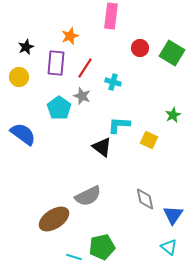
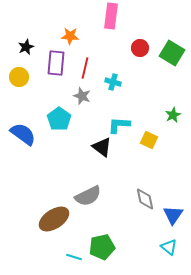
orange star: rotated 24 degrees clockwise
red line: rotated 20 degrees counterclockwise
cyan pentagon: moved 11 px down
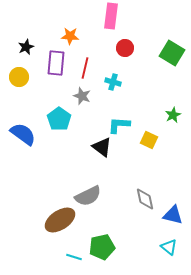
red circle: moved 15 px left
blue triangle: rotated 50 degrees counterclockwise
brown ellipse: moved 6 px right, 1 px down
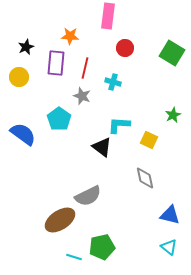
pink rectangle: moved 3 px left
gray diamond: moved 21 px up
blue triangle: moved 3 px left
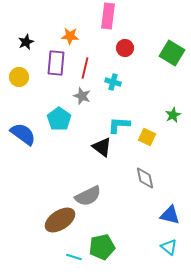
black star: moved 5 px up
yellow square: moved 2 px left, 3 px up
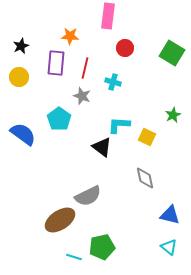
black star: moved 5 px left, 4 px down
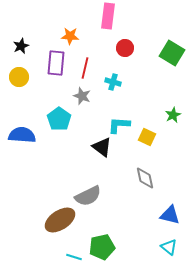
blue semicircle: moved 1 px left, 1 px down; rotated 32 degrees counterclockwise
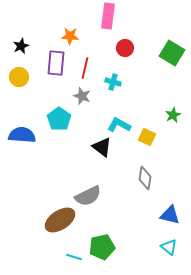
cyan L-shape: rotated 25 degrees clockwise
gray diamond: rotated 20 degrees clockwise
